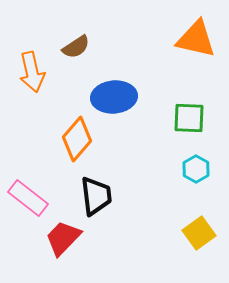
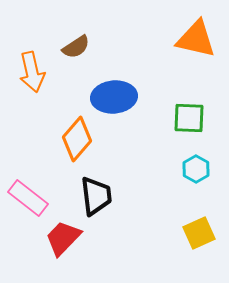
yellow square: rotated 12 degrees clockwise
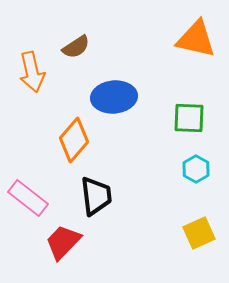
orange diamond: moved 3 px left, 1 px down
red trapezoid: moved 4 px down
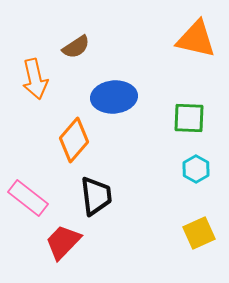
orange arrow: moved 3 px right, 7 px down
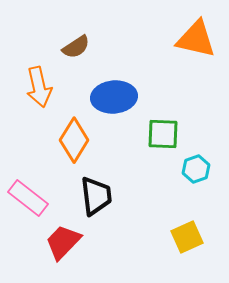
orange arrow: moved 4 px right, 8 px down
green square: moved 26 px left, 16 px down
orange diamond: rotated 9 degrees counterclockwise
cyan hexagon: rotated 12 degrees clockwise
yellow square: moved 12 px left, 4 px down
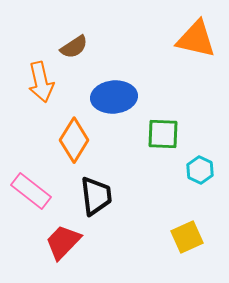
brown semicircle: moved 2 px left
orange arrow: moved 2 px right, 5 px up
cyan hexagon: moved 4 px right, 1 px down; rotated 16 degrees counterclockwise
pink rectangle: moved 3 px right, 7 px up
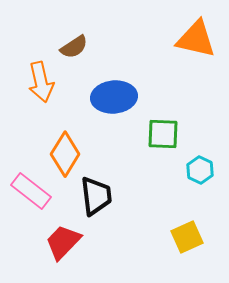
orange diamond: moved 9 px left, 14 px down
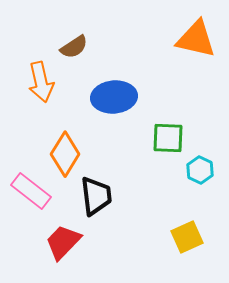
green square: moved 5 px right, 4 px down
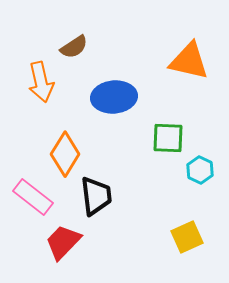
orange triangle: moved 7 px left, 22 px down
pink rectangle: moved 2 px right, 6 px down
